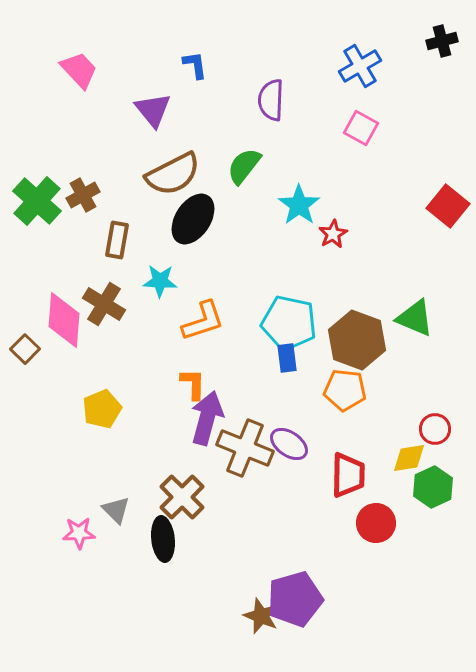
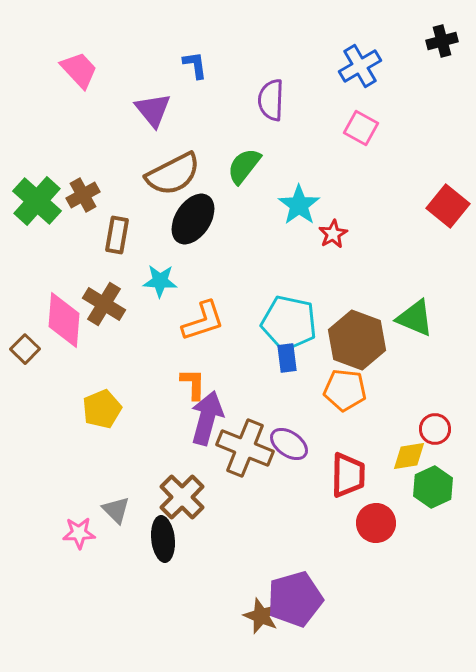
brown rectangle at (117, 240): moved 5 px up
yellow diamond at (409, 458): moved 2 px up
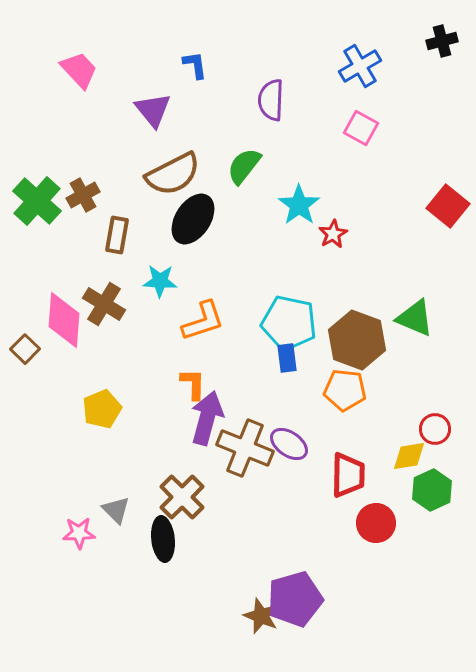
green hexagon at (433, 487): moved 1 px left, 3 px down
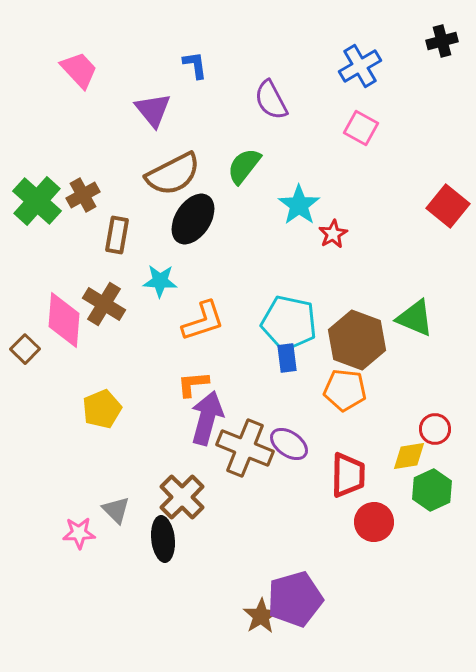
purple semicircle at (271, 100): rotated 30 degrees counterclockwise
orange L-shape at (193, 384): rotated 96 degrees counterclockwise
red circle at (376, 523): moved 2 px left, 1 px up
brown star at (261, 616): rotated 18 degrees clockwise
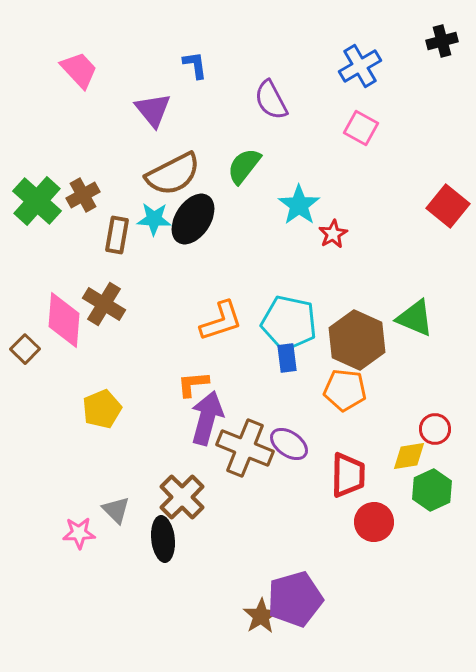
cyan star at (160, 281): moved 6 px left, 62 px up
orange L-shape at (203, 321): moved 18 px right
brown hexagon at (357, 340): rotated 4 degrees clockwise
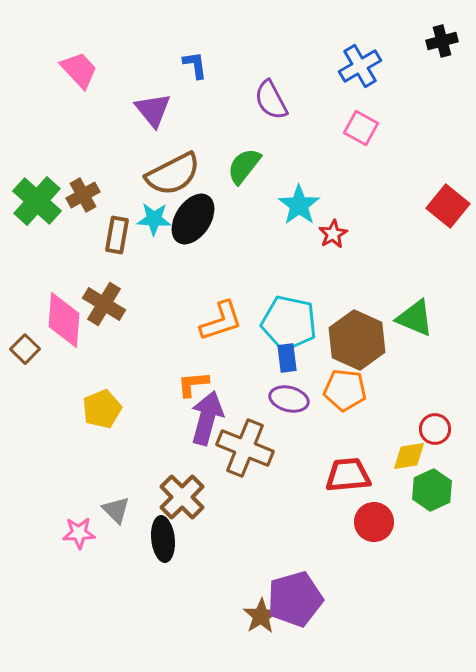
purple ellipse at (289, 444): moved 45 px up; rotated 21 degrees counterclockwise
red trapezoid at (348, 475): rotated 96 degrees counterclockwise
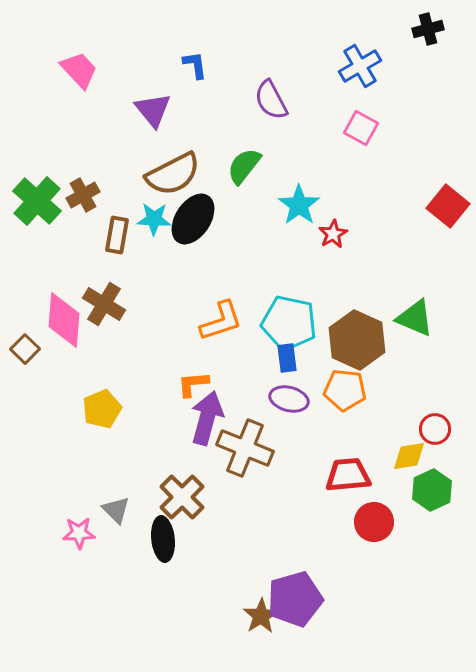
black cross at (442, 41): moved 14 px left, 12 px up
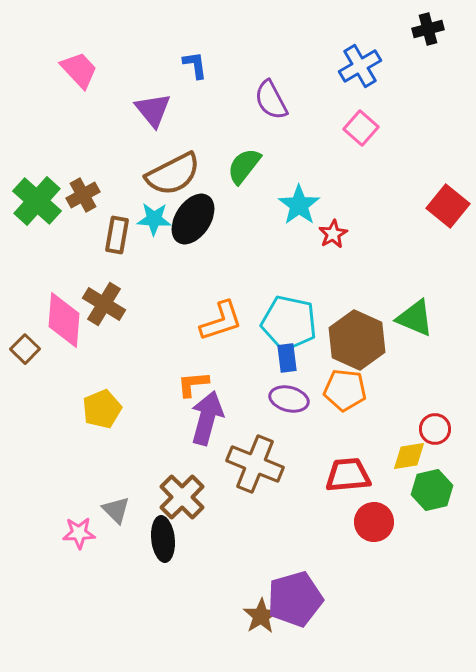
pink square at (361, 128): rotated 12 degrees clockwise
brown cross at (245, 448): moved 10 px right, 16 px down
green hexagon at (432, 490): rotated 12 degrees clockwise
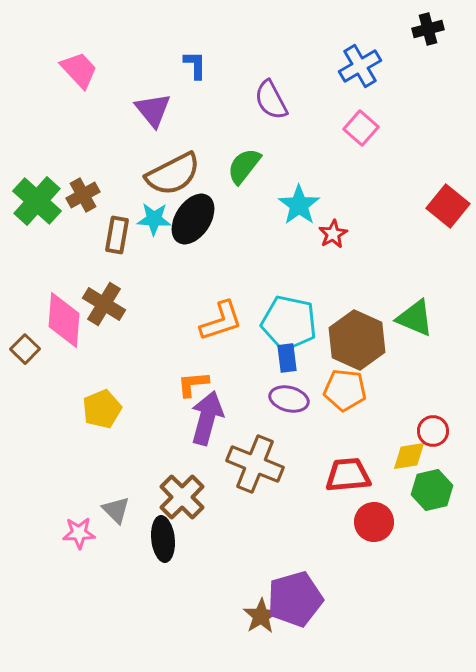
blue L-shape at (195, 65): rotated 8 degrees clockwise
red circle at (435, 429): moved 2 px left, 2 px down
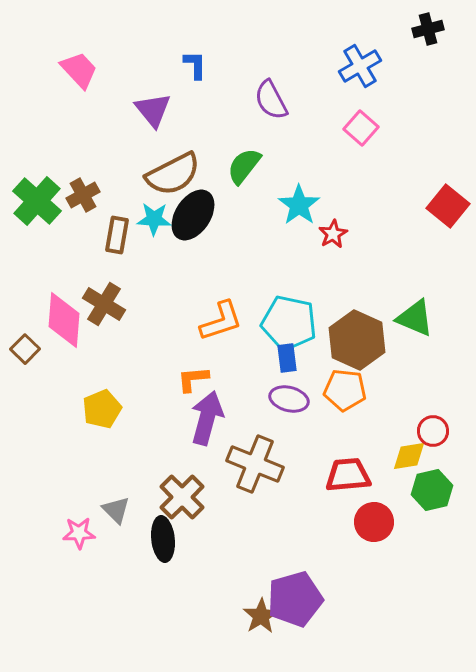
black ellipse at (193, 219): moved 4 px up
orange L-shape at (193, 384): moved 5 px up
